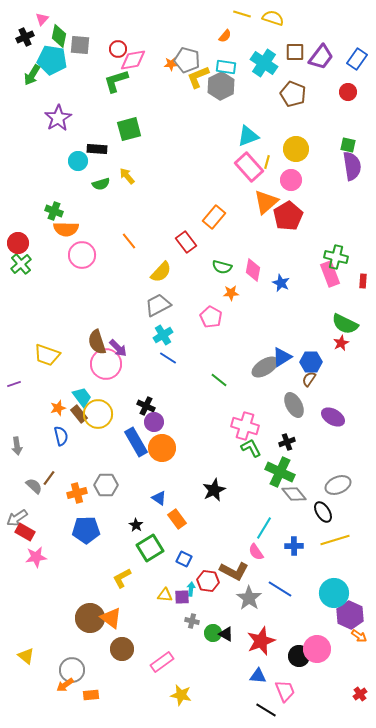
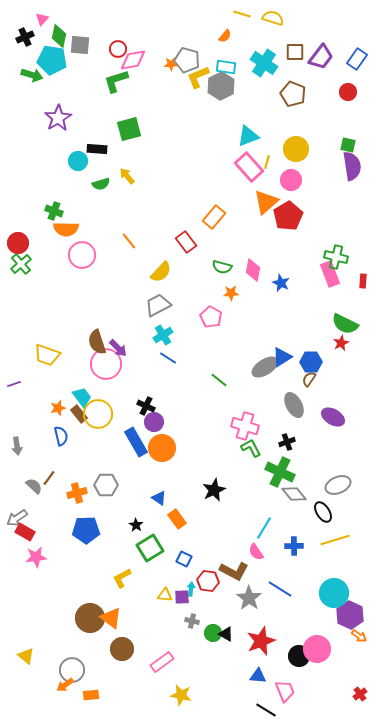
green arrow at (32, 75): rotated 105 degrees counterclockwise
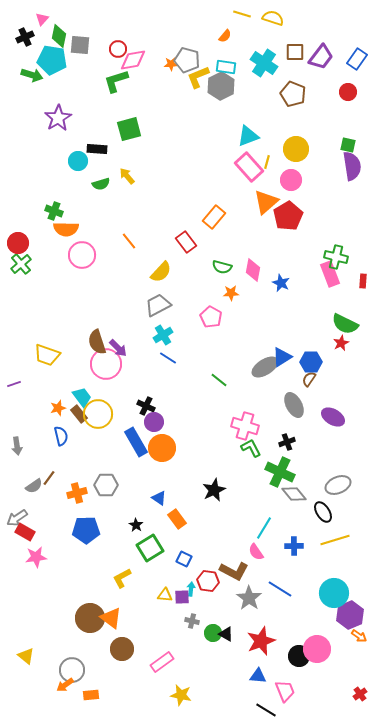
gray semicircle at (34, 486): rotated 102 degrees clockwise
purple hexagon at (350, 615): rotated 12 degrees clockwise
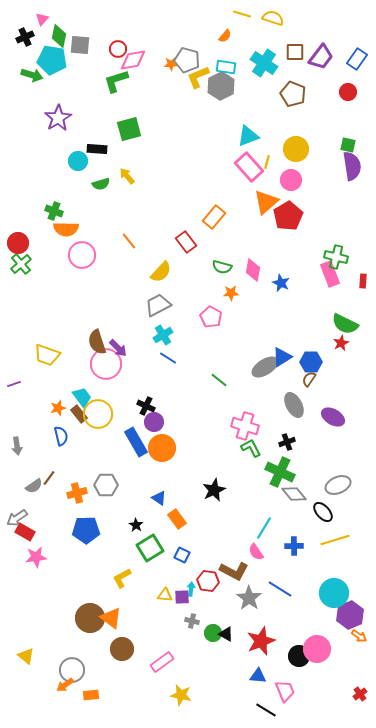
black ellipse at (323, 512): rotated 10 degrees counterclockwise
blue square at (184, 559): moved 2 px left, 4 px up
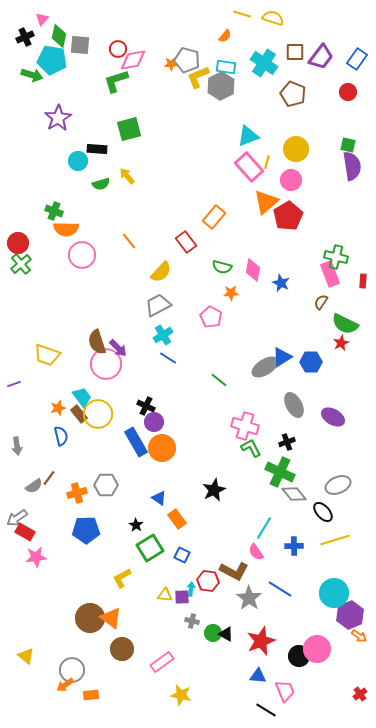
brown semicircle at (309, 379): moved 12 px right, 77 px up
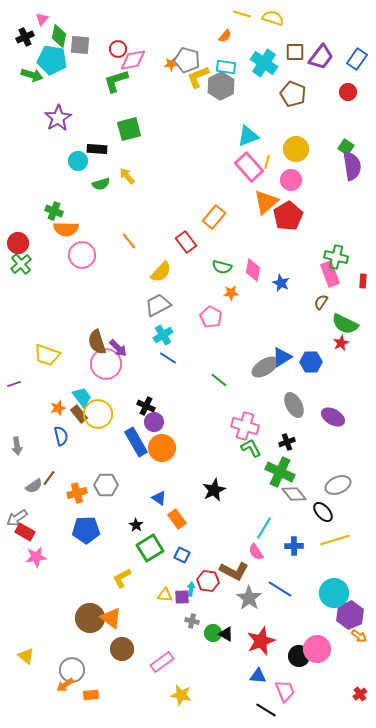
green square at (348, 145): moved 2 px left, 2 px down; rotated 21 degrees clockwise
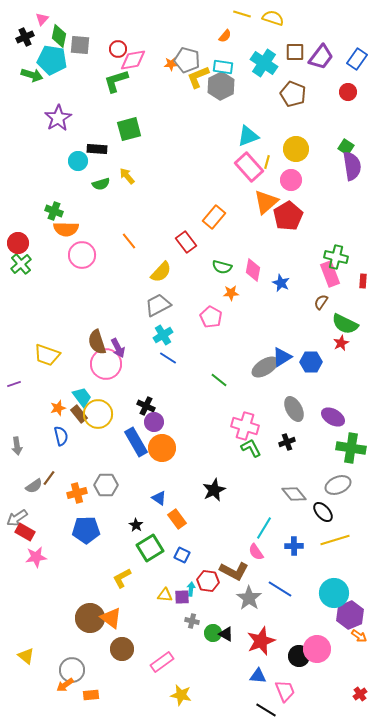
cyan rectangle at (226, 67): moved 3 px left
purple arrow at (118, 348): rotated 18 degrees clockwise
gray ellipse at (294, 405): moved 4 px down
green cross at (280, 472): moved 71 px right, 24 px up; rotated 16 degrees counterclockwise
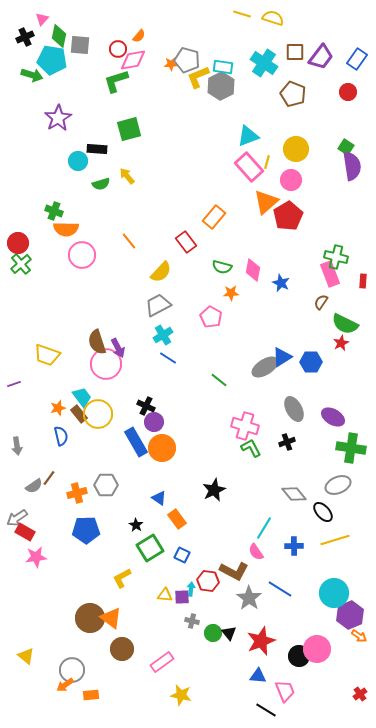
orange semicircle at (225, 36): moved 86 px left
black triangle at (226, 634): moved 3 px right, 1 px up; rotated 21 degrees clockwise
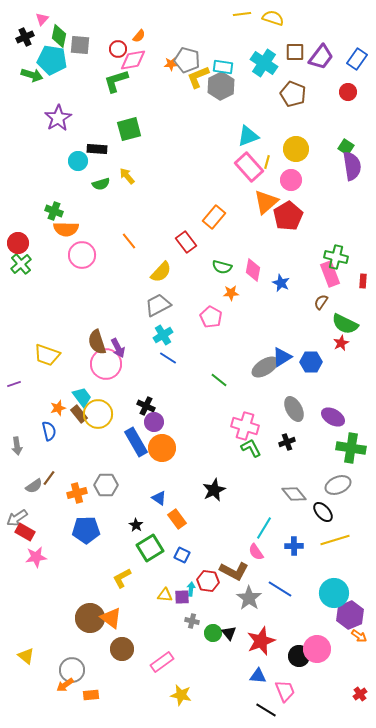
yellow line at (242, 14): rotated 24 degrees counterclockwise
blue semicircle at (61, 436): moved 12 px left, 5 px up
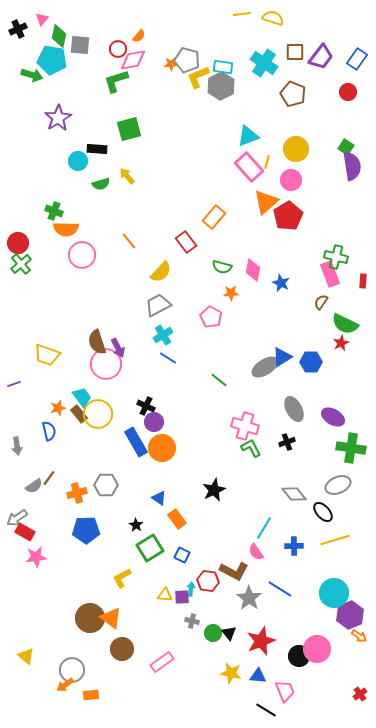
black cross at (25, 37): moved 7 px left, 8 px up
yellow star at (181, 695): moved 50 px right, 22 px up
